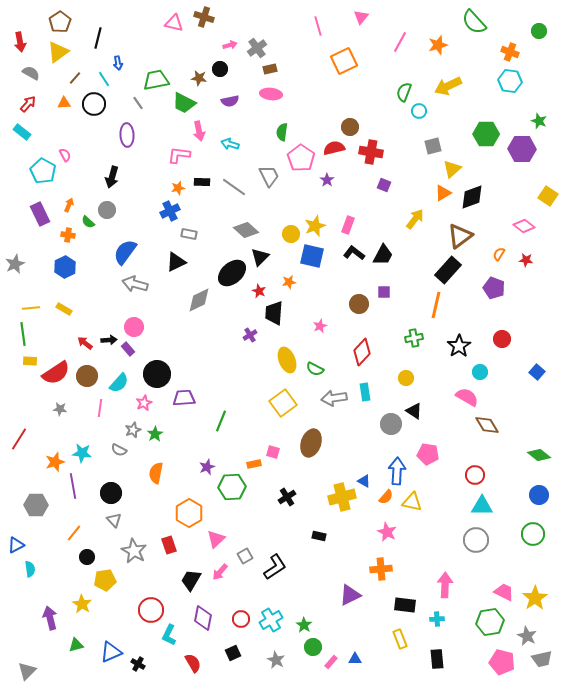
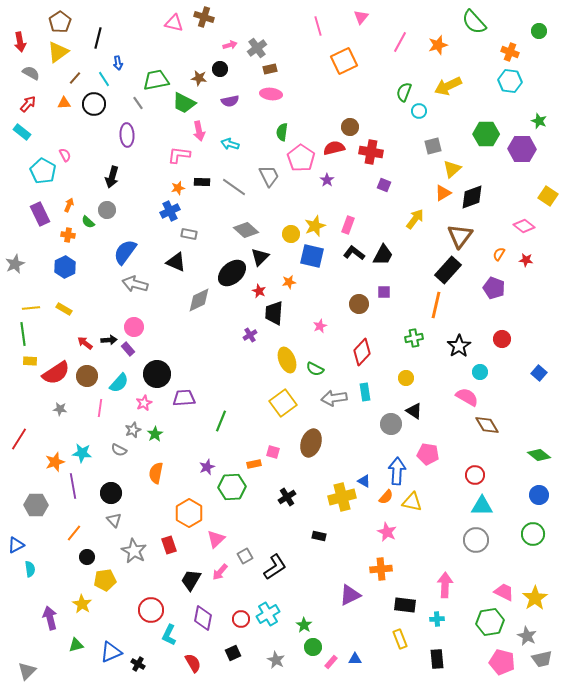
brown triangle at (460, 236): rotated 16 degrees counterclockwise
black triangle at (176, 262): rotated 50 degrees clockwise
blue square at (537, 372): moved 2 px right, 1 px down
cyan cross at (271, 620): moved 3 px left, 6 px up
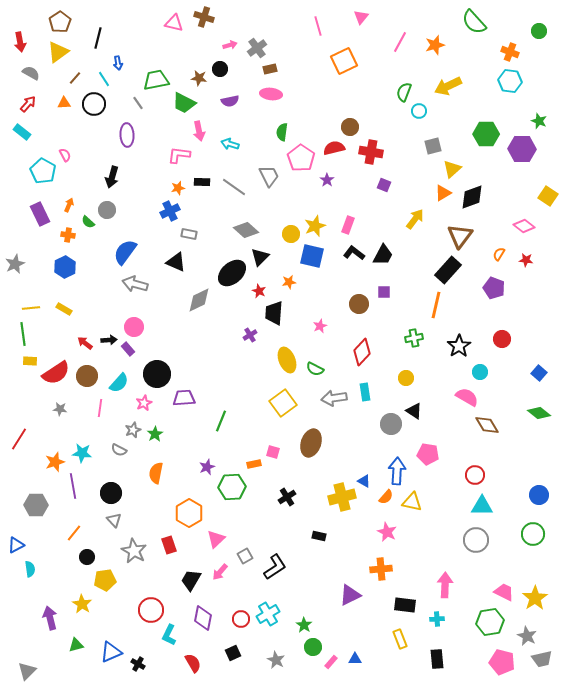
orange star at (438, 45): moved 3 px left
green diamond at (539, 455): moved 42 px up
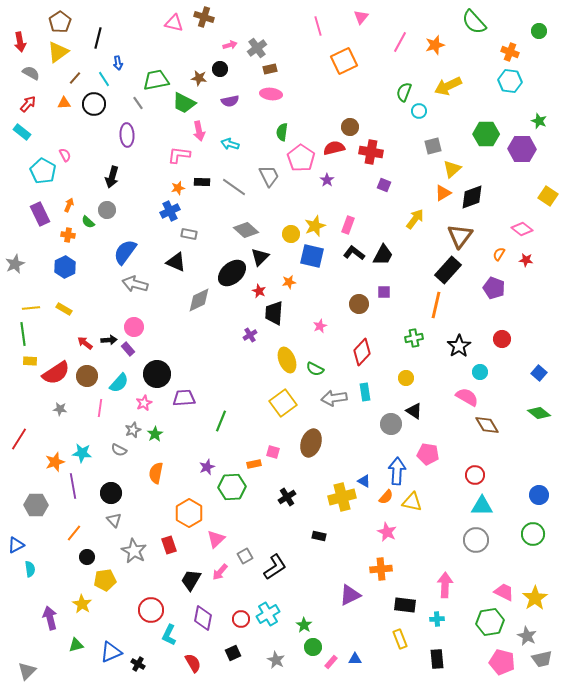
pink diamond at (524, 226): moved 2 px left, 3 px down
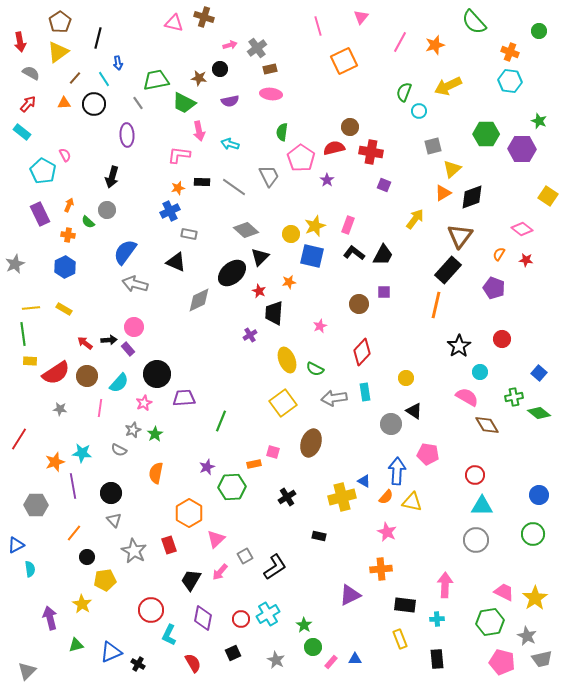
green cross at (414, 338): moved 100 px right, 59 px down
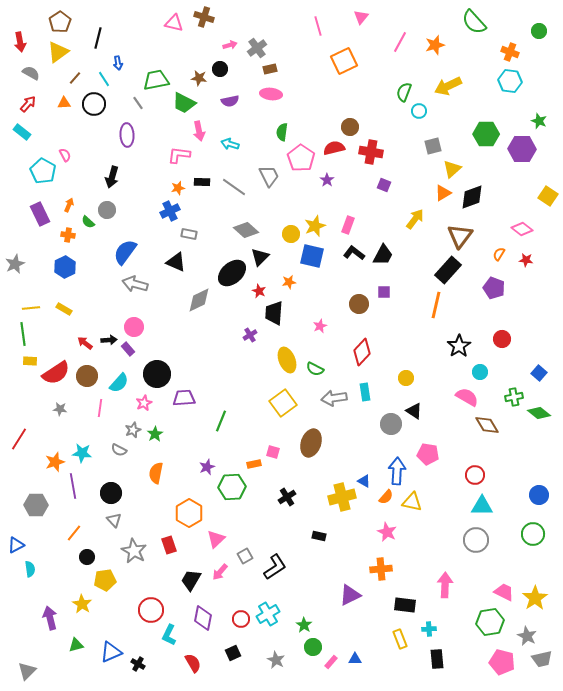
cyan cross at (437, 619): moved 8 px left, 10 px down
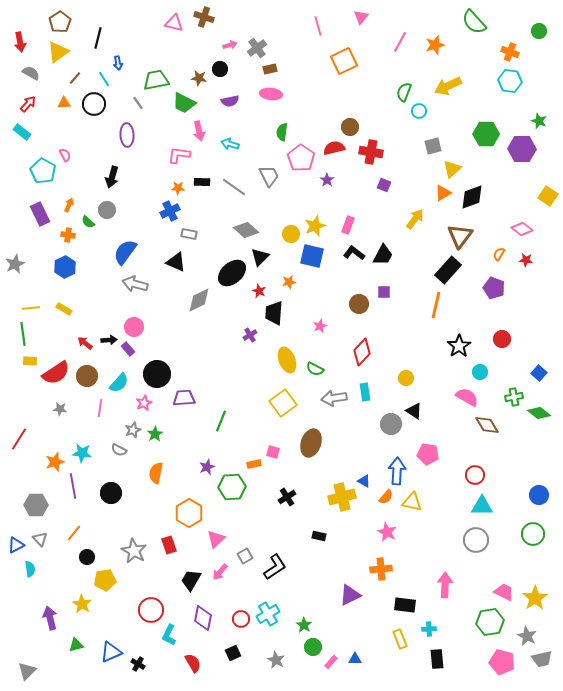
orange star at (178, 188): rotated 16 degrees clockwise
gray triangle at (114, 520): moved 74 px left, 19 px down
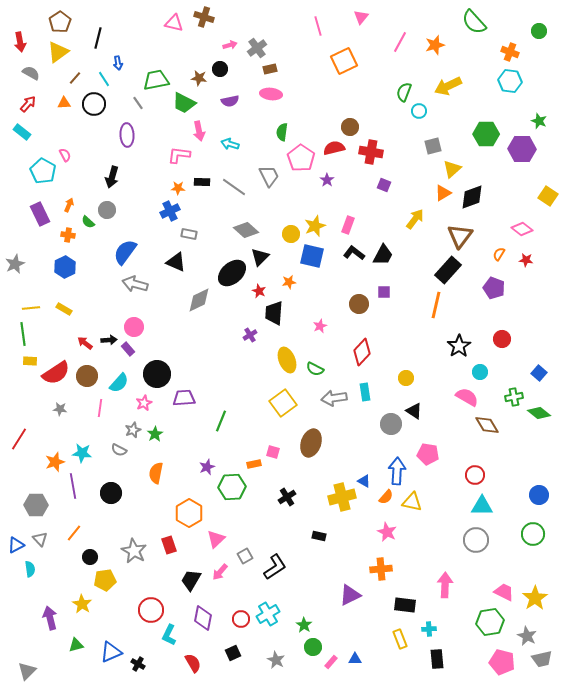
black circle at (87, 557): moved 3 px right
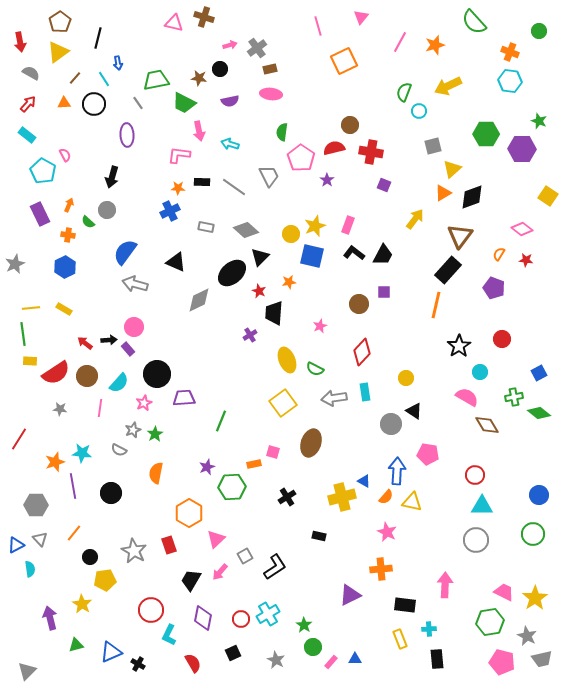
brown circle at (350, 127): moved 2 px up
cyan rectangle at (22, 132): moved 5 px right, 3 px down
gray rectangle at (189, 234): moved 17 px right, 7 px up
blue square at (539, 373): rotated 21 degrees clockwise
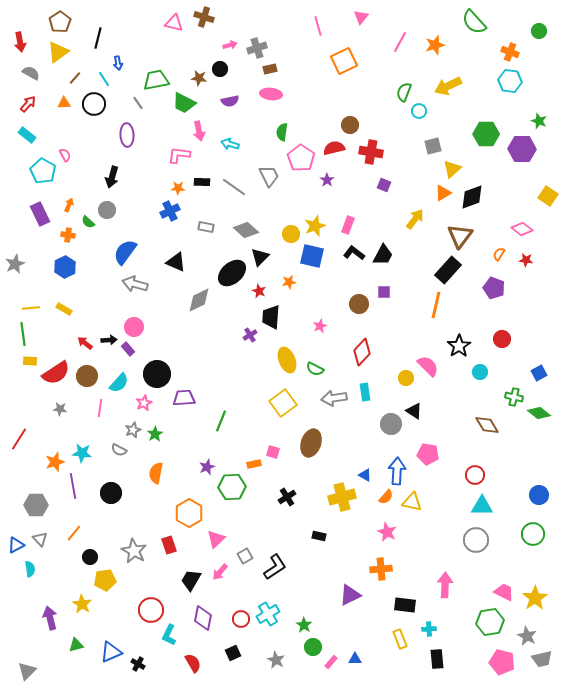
gray cross at (257, 48): rotated 18 degrees clockwise
black trapezoid at (274, 313): moved 3 px left, 4 px down
pink semicircle at (467, 397): moved 39 px left, 31 px up; rotated 15 degrees clockwise
green cross at (514, 397): rotated 24 degrees clockwise
blue triangle at (364, 481): moved 1 px right, 6 px up
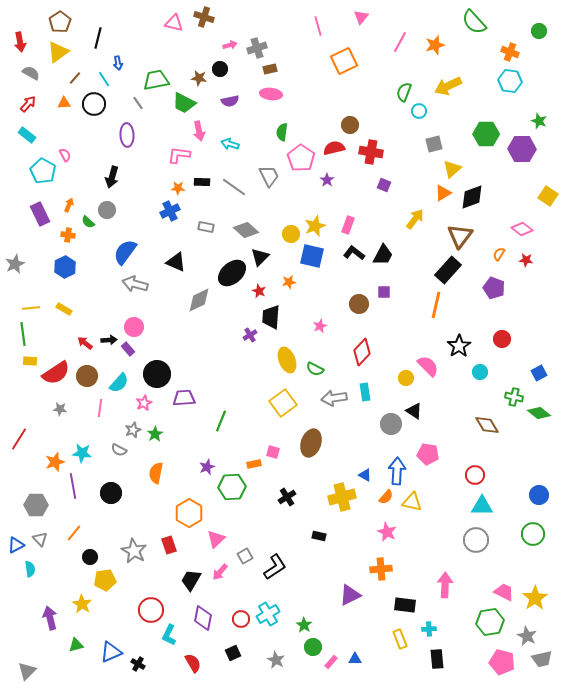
gray square at (433, 146): moved 1 px right, 2 px up
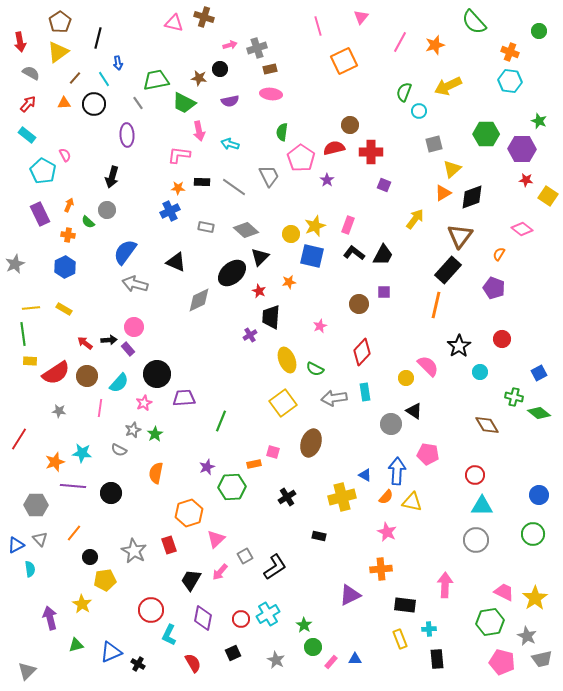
red cross at (371, 152): rotated 10 degrees counterclockwise
red star at (526, 260): moved 80 px up
gray star at (60, 409): moved 1 px left, 2 px down
purple line at (73, 486): rotated 75 degrees counterclockwise
orange hexagon at (189, 513): rotated 12 degrees clockwise
